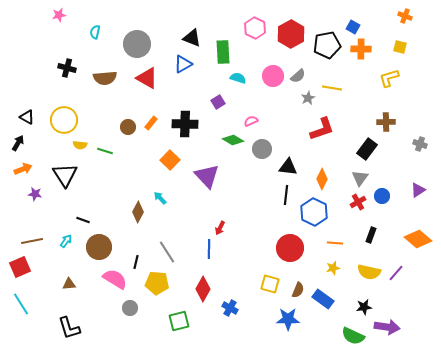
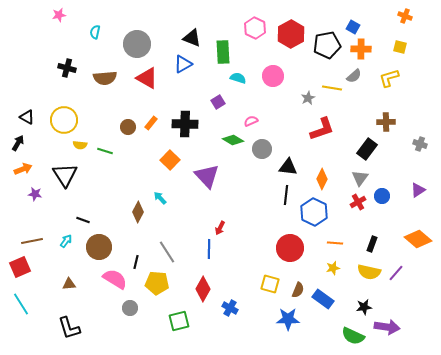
gray semicircle at (298, 76): moved 56 px right
black rectangle at (371, 235): moved 1 px right, 9 px down
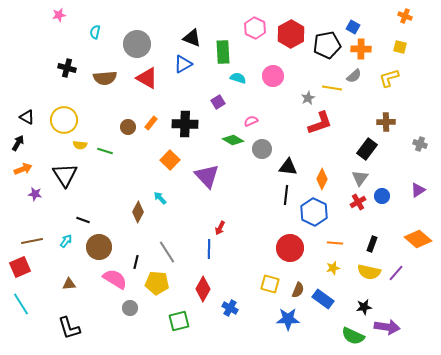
red L-shape at (322, 129): moved 2 px left, 6 px up
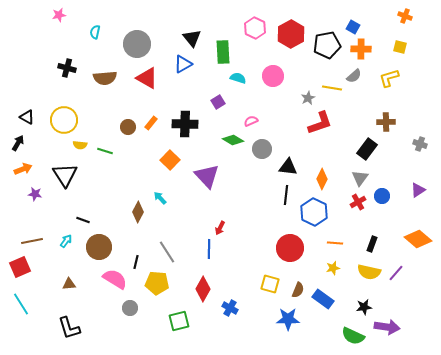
black triangle at (192, 38): rotated 30 degrees clockwise
